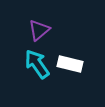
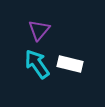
purple triangle: rotated 10 degrees counterclockwise
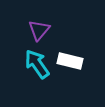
white rectangle: moved 3 px up
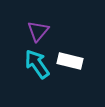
purple triangle: moved 1 px left, 1 px down
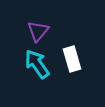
white rectangle: moved 2 px right, 2 px up; rotated 60 degrees clockwise
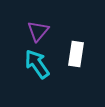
white rectangle: moved 4 px right, 5 px up; rotated 25 degrees clockwise
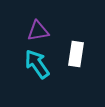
purple triangle: rotated 40 degrees clockwise
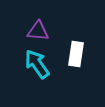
purple triangle: rotated 15 degrees clockwise
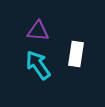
cyan arrow: moved 1 px right, 1 px down
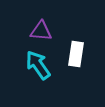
purple triangle: moved 3 px right
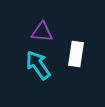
purple triangle: moved 1 px right, 1 px down
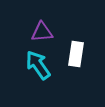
purple triangle: rotated 10 degrees counterclockwise
